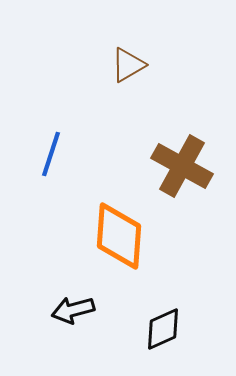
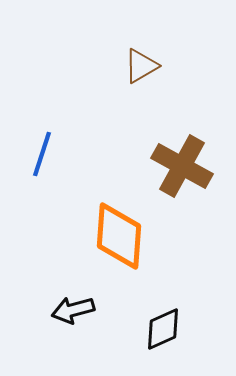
brown triangle: moved 13 px right, 1 px down
blue line: moved 9 px left
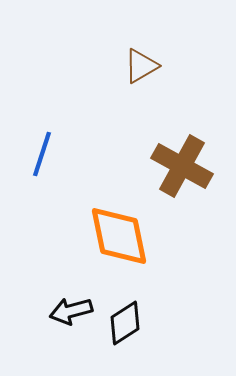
orange diamond: rotated 16 degrees counterclockwise
black arrow: moved 2 px left, 1 px down
black diamond: moved 38 px left, 6 px up; rotated 9 degrees counterclockwise
